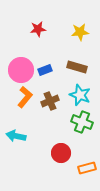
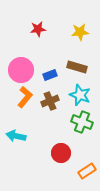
blue rectangle: moved 5 px right, 5 px down
orange rectangle: moved 3 px down; rotated 18 degrees counterclockwise
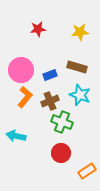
green cross: moved 20 px left
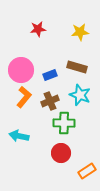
orange L-shape: moved 1 px left
green cross: moved 2 px right, 1 px down; rotated 20 degrees counterclockwise
cyan arrow: moved 3 px right
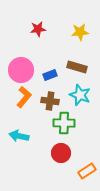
brown cross: rotated 30 degrees clockwise
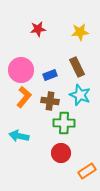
brown rectangle: rotated 48 degrees clockwise
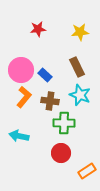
blue rectangle: moved 5 px left; rotated 64 degrees clockwise
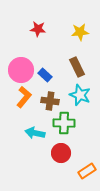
red star: rotated 14 degrees clockwise
cyan arrow: moved 16 px right, 3 px up
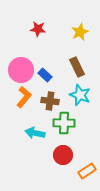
yellow star: rotated 18 degrees counterclockwise
red circle: moved 2 px right, 2 px down
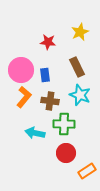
red star: moved 10 px right, 13 px down
blue rectangle: rotated 40 degrees clockwise
green cross: moved 1 px down
red circle: moved 3 px right, 2 px up
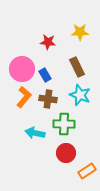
yellow star: rotated 24 degrees clockwise
pink circle: moved 1 px right, 1 px up
blue rectangle: rotated 24 degrees counterclockwise
brown cross: moved 2 px left, 2 px up
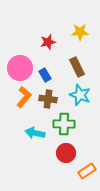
red star: rotated 21 degrees counterclockwise
pink circle: moved 2 px left, 1 px up
